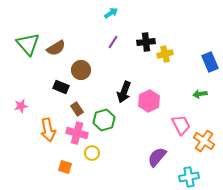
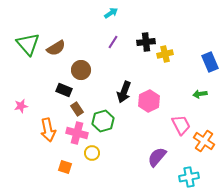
black rectangle: moved 3 px right, 3 px down
green hexagon: moved 1 px left, 1 px down
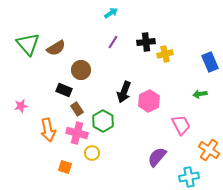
green hexagon: rotated 15 degrees counterclockwise
orange cross: moved 5 px right, 9 px down
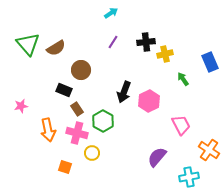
green arrow: moved 17 px left, 15 px up; rotated 64 degrees clockwise
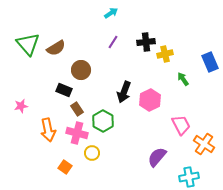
pink hexagon: moved 1 px right, 1 px up
orange cross: moved 5 px left, 6 px up
orange square: rotated 16 degrees clockwise
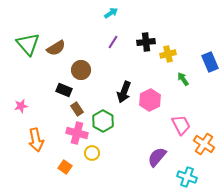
yellow cross: moved 3 px right
orange arrow: moved 12 px left, 10 px down
cyan cross: moved 2 px left; rotated 30 degrees clockwise
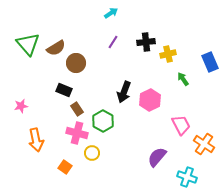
brown circle: moved 5 px left, 7 px up
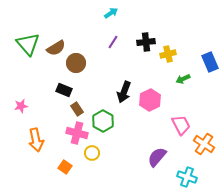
green arrow: rotated 80 degrees counterclockwise
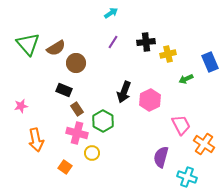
green arrow: moved 3 px right
purple semicircle: moved 4 px right; rotated 25 degrees counterclockwise
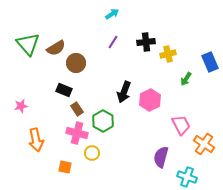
cyan arrow: moved 1 px right, 1 px down
green arrow: rotated 32 degrees counterclockwise
orange square: rotated 24 degrees counterclockwise
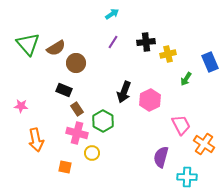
pink star: rotated 16 degrees clockwise
cyan cross: rotated 18 degrees counterclockwise
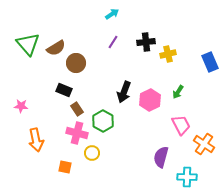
green arrow: moved 8 px left, 13 px down
